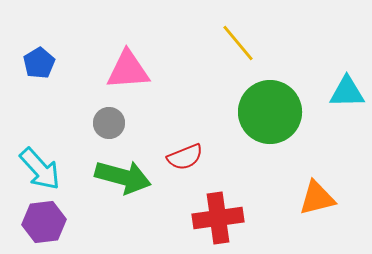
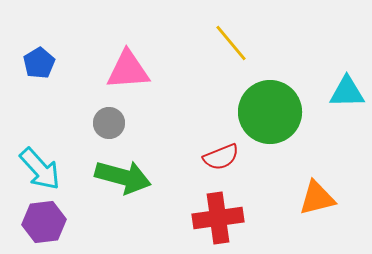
yellow line: moved 7 px left
red semicircle: moved 36 px right
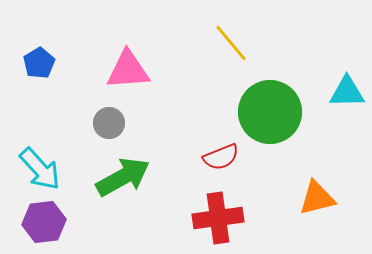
green arrow: rotated 44 degrees counterclockwise
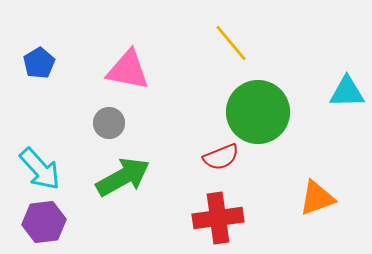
pink triangle: rotated 15 degrees clockwise
green circle: moved 12 px left
orange triangle: rotated 6 degrees counterclockwise
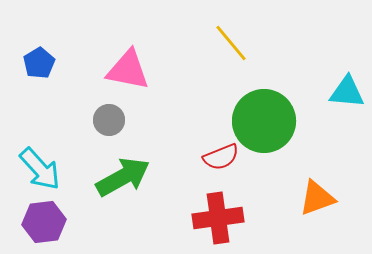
cyan triangle: rotated 6 degrees clockwise
green circle: moved 6 px right, 9 px down
gray circle: moved 3 px up
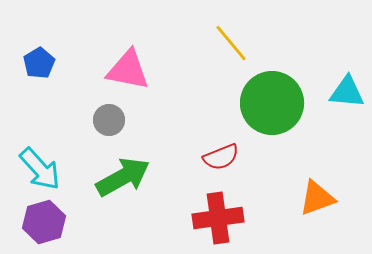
green circle: moved 8 px right, 18 px up
purple hexagon: rotated 9 degrees counterclockwise
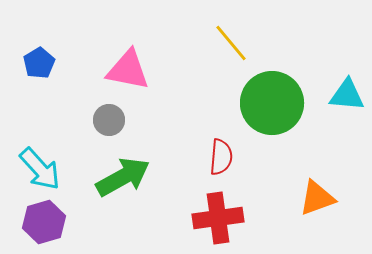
cyan triangle: moved 3 px down
red semicircle: rotated 63 degrees counterclockwise
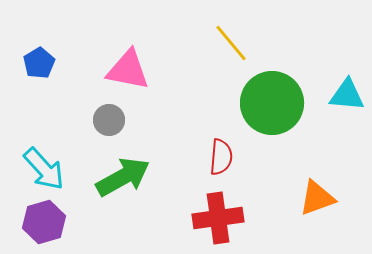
cyan arrow: moved 4 px right
